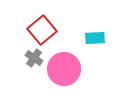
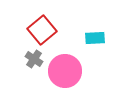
gray cross: moved 1 px down
pink circle: moved 1 px right, 2 px down
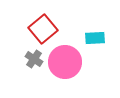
red square: moved 1 px right, 1 px up
pink circle: moved 9 px up
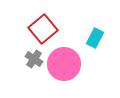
cyan rectangle: rotated 60 degrees counterclockwise
pink circle: moved 1 px left, 2 px down
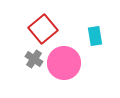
cyan rectangle: moved 2 px up; rotated 36 degrees counterclockwise
pink circle: moved 1 px up
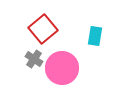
cyan rectangle: rotated 18 degrees clockwise
pink circle: moved 2 px left, 5 px down
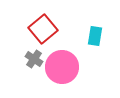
pink circle: moved 1 px up
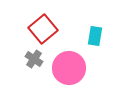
pink circle: moved 7 px right, 1 px down
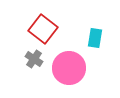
red square: rotated 12 degrees counterclockwise
cyan rectangle: moved 2 px down
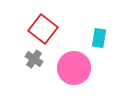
cyan rectangle: moved 4 px right
pink circle: moved 5 px right
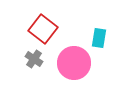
pink circle: moved 5 px up
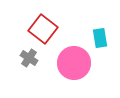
cyan rectangle: moved 1 px right; rotated 18 degrees counterclockwise
gray cross: moved 5 px left, 1 px up
